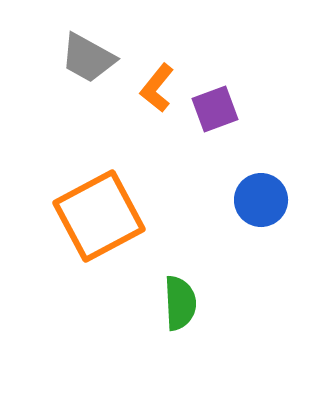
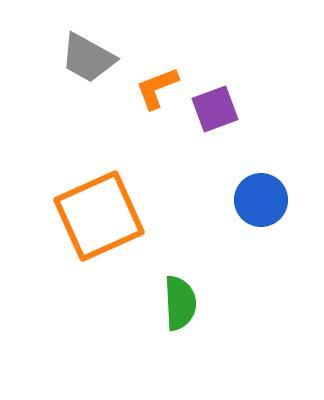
orange L-shape: rotated 30 degrees clockwise
orange square: rotated 4 degrees clockwise
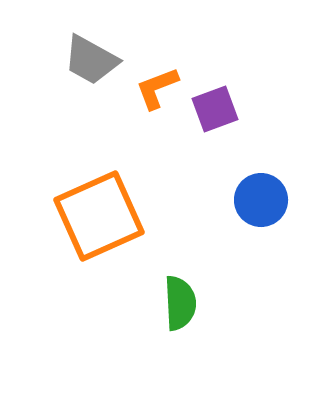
gray trapezoid: moved 3 px right, 2 px down
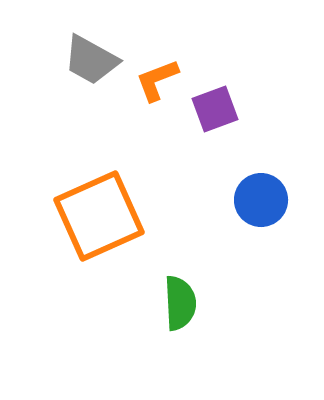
orange L-shape: moved 8 px up
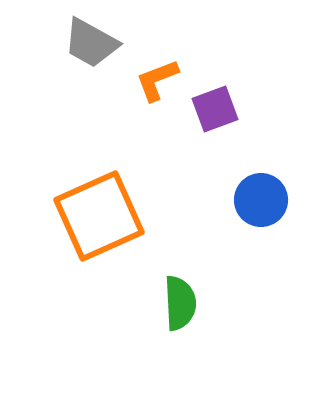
gray trapezoid: moved 17 px up
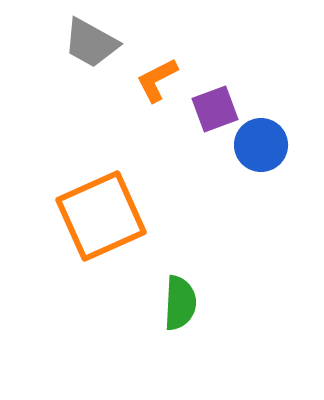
orange L-shape: rotated 6 degrees counterclockwise
blue circle: moved 55 px up
orange square: moved 2 px right
green semicircle: rotated 6 degrees clockwise
